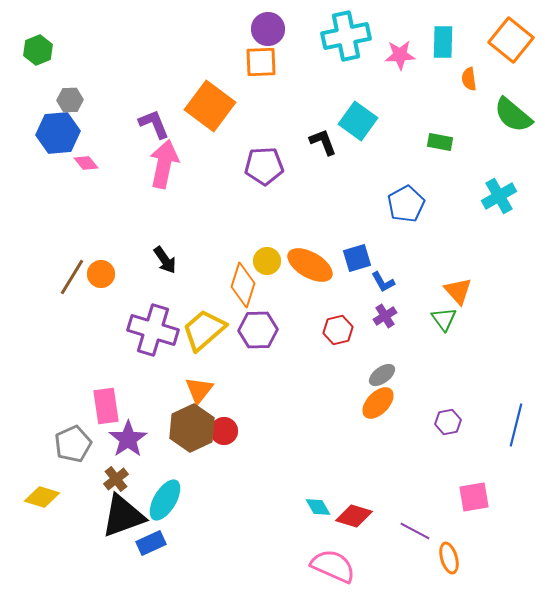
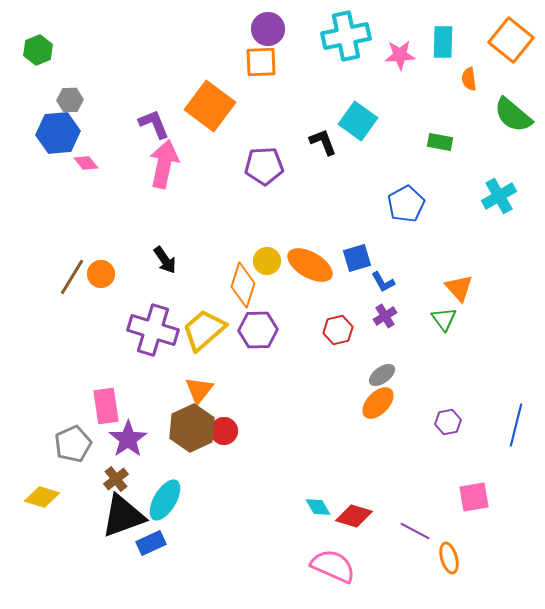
orange triangle at (458, 291): moved 1 px right, 3 px up
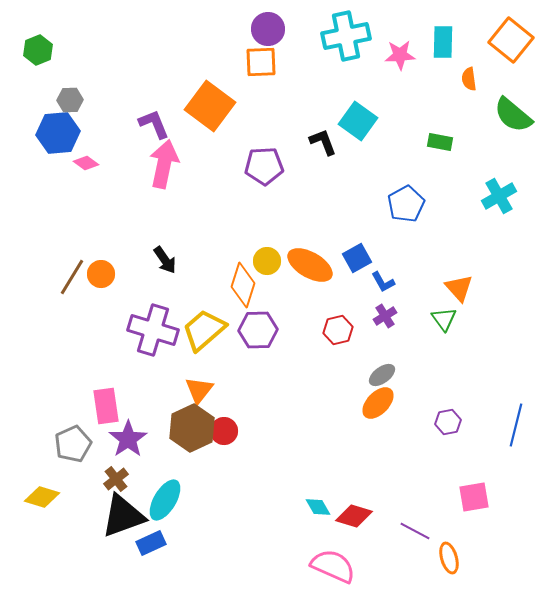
pink diamond at (86, 163): rotated 15 degrees counterclockwise
blue square at (357, 258): rotated 12 degrees counterclockwise
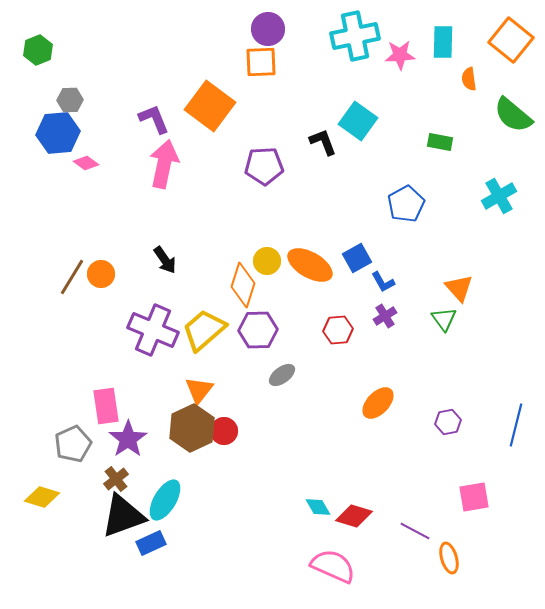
cyan cross at (346, 36): moved 9 px right
purple L-shape at (154, 124): moved 5 px up
purple cross at (153, 330): rotated 6 degrees clockwise
red hexagon at (338, 330): rotated 8 degrees clockwise
gray ellipse at (382, 375): moved 100 px left
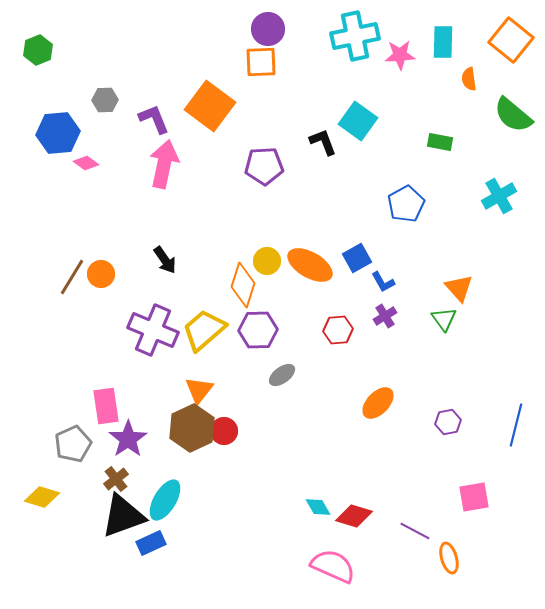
gray hexagon at (70, 100): moved 35 px right
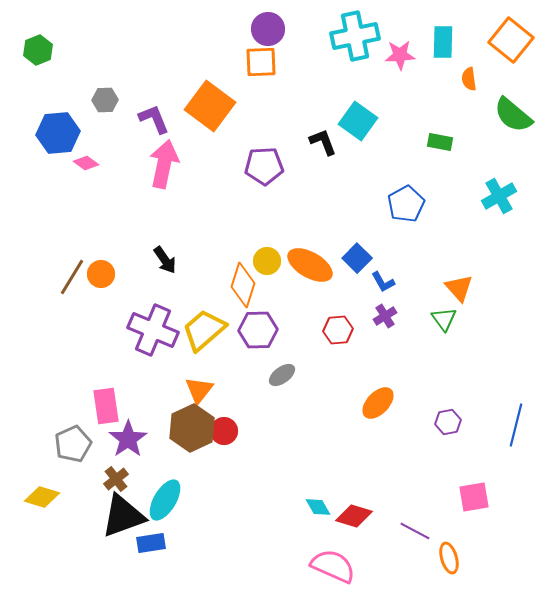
blue square at (357, 258): rotated 16 degrees counterclockwise
blue rectangle at (151, 543): rotated 16 degrees clockwise
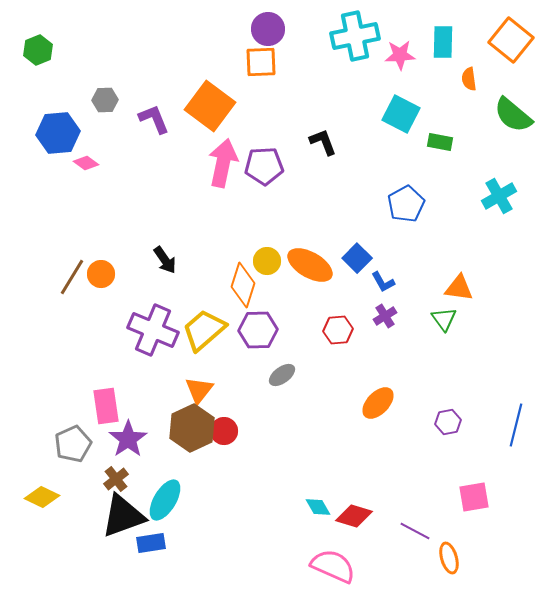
cyan square at (358, 121): moved 43 px right, 7 px up; rotated 9 degrees counterclockwise
pink arrow at (164, 164): moved 59 px right, 1 px up
orange triangle at (459, 288): rotated 40 degrees counterclockwise
yellow diamond at (42, 497): rotated 8 degrees clockwise
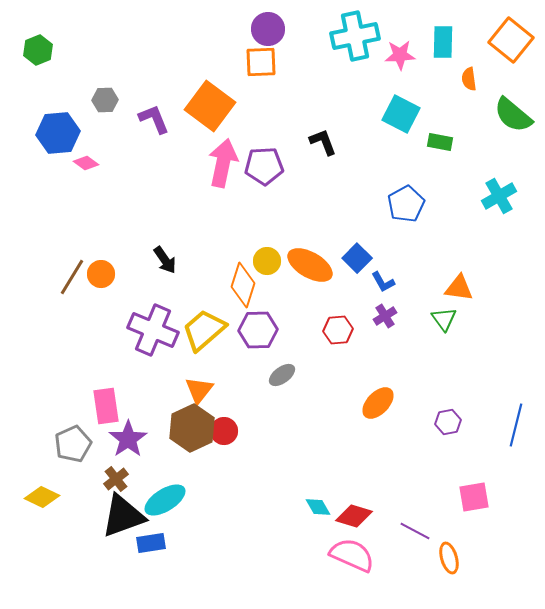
cyan ellipse at (165, 500): rotated 27 degrees clockwise
pink semicircle at (333, 566): moved 19 px right, 11 px up
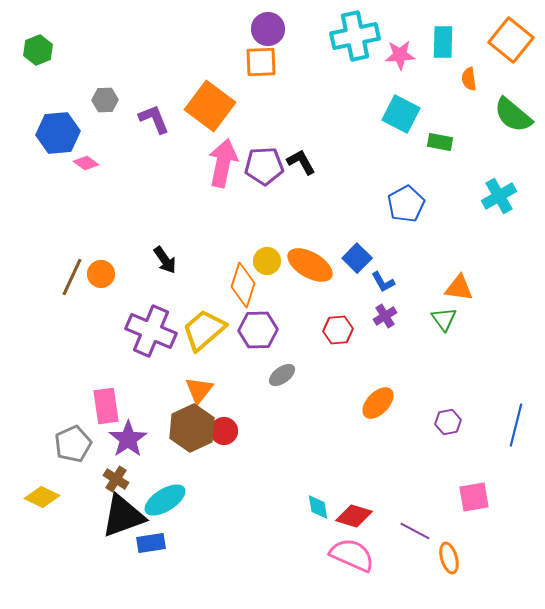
black L-shape at (323, 142): moved 22 px left, 20 px down; rotated 8 degrees counterclockwise
brown line at (72, 277): rotated 6 degrees counterclockwise
purple cross at (153, 330): moved 2 px left, 1 px down
brown cross at (116, 479): rotated 20 degrees counterclockwise
cyan diamond at (318, 507): rotated 20 degrees clockwise
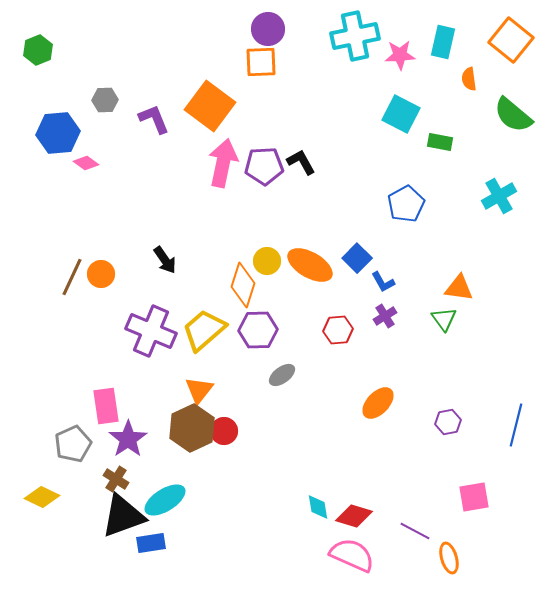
cyan rectangle at (443, 42): rotated 12 degrees clockwise
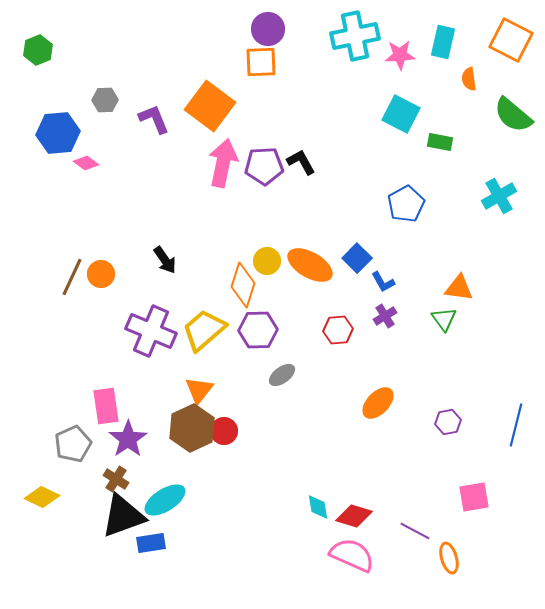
orange square at (511, 40): rotated 12 degrees counterclockwise
